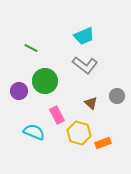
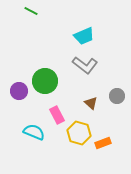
green line: moved 37 px up
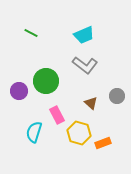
green line: moved 22 px down
cyan trapezoid: moved 1 px up
green circle: moved 1 px right
cyan semicircle: rotated 95 degrees counterclockwise
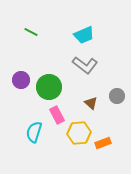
green line: moved 1 px up
green circle: moved 3 px right, 6 px down
purple circle: moved 2 px right, 11 px up
yellow hexagon: rotated 20 degrees counterclockwise
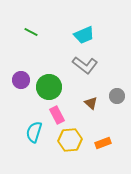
yellow hexagon: moved 9 px left, 7 px down
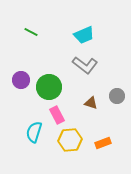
brown triangle: rotated 24 degrees counterclockwise
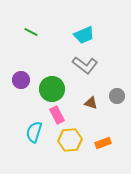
green circle: moved 3 px right, 2 px down
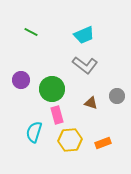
pink rectangle: rotated 12 degrees clockwise
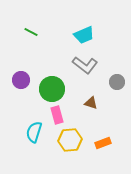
gray circle: moved 14 px up
